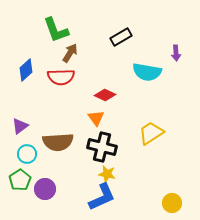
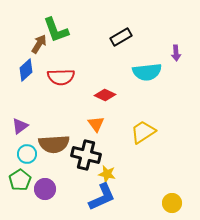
brown arrow: moved 31 px left, 9 px up
cyan semicircle: rotated 16 degrees counterclockwise
orange triangle: moved 6 px down
yellow trapezoid: moved 8 px left, 1 px up
brown semicircle: moved 4 px left, 2 px down
black cross: moved 16 px left, 8 px down
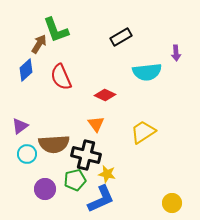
red semicircle: rotated 68 degrees clockwise
green pentagon: moved 55 px right; rotated 20 degrees clockwise
blue L-shape: moved 1 px left, 2 px down
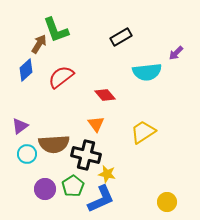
purple arrow: rotated 49 degrees clockwise
red semicircle: rotated 76 degrees clockwise
red diamond: rotated 25 degrees clockwise
green pentagon: moved 2 px left, 6 px down; rotated 20 degrees counterclockwise
yellow circle: moved 5 px left, 1 px up
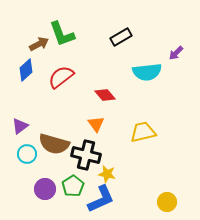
green L-shape: moved 6 px right, 4 px down
brown arrow: rotated 30 degrees clockwise
yellow trapezoid: rotated 20 degrees clockwise
brown semicircle: rotated 20 degrees clockwise
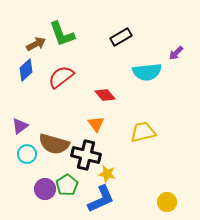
brown arrow: moved 3 px left
green pentagon: moved 6 px left, 1 px up
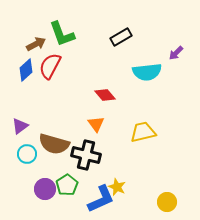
red semicircle: moved 11 px left, 11 px up; rotated 24 degrees counterclockwise
yellow star: moved 10 px right, 13 px down; rotated 12 degrees clockwise
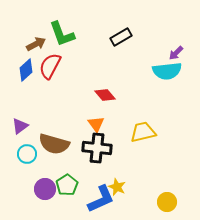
cyan semicircle: moved 20 px right, 1 px up
black cross: moved 11 px right, 7 px up; rotated 8 degrees counterclockwise
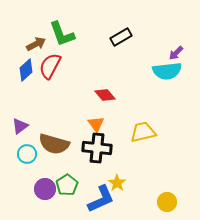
yellow star: moved 4 px up; rotated 12 degrees clockwise
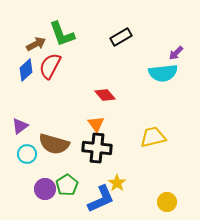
cyan semicircle: moved 4 px left, 2 px down
yellow trapezoid: moved 10 px right, 5 px down
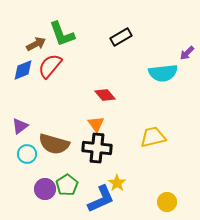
purple arrow: moved 11 px right
red semicircle: rotated 12 degrees clockwise
blue diamond: moved 3 px left; rotated 20 degrees clockwise
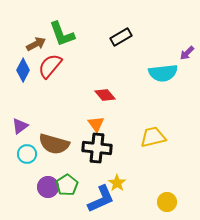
blue diamond: rotated 40 degrees counterclockwise
purple circle: moved 3 px right, 2 px up
